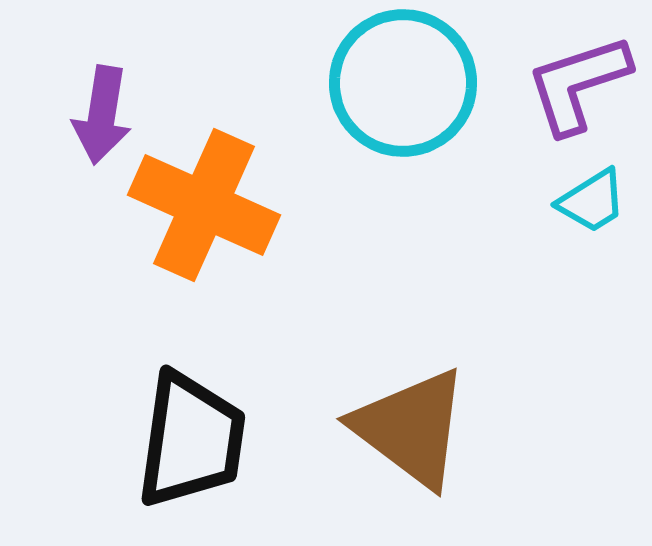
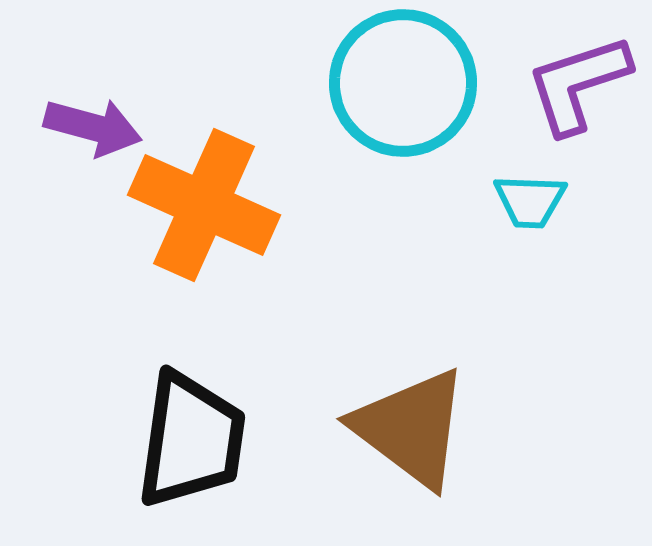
purple arrow: moved 9 px left, 12 px down; rotated 84 degrees counterclockwise
cyan trapezoid: moved 62 px left; rotated 34 degrees clockwise
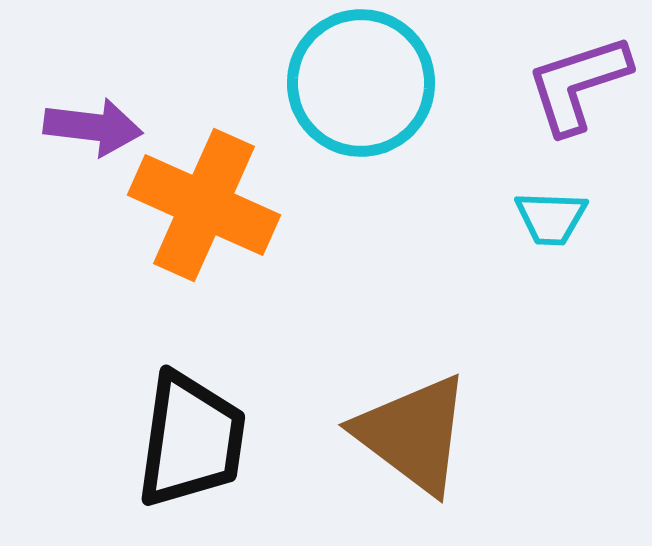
cyan circle: moved 42 px left
purple arrow: rotated 8 degrees counterclockwise
cyan trapezoid: moved 21 px right, 17 px down
brown triangle: moved 2 px right, 6 px down
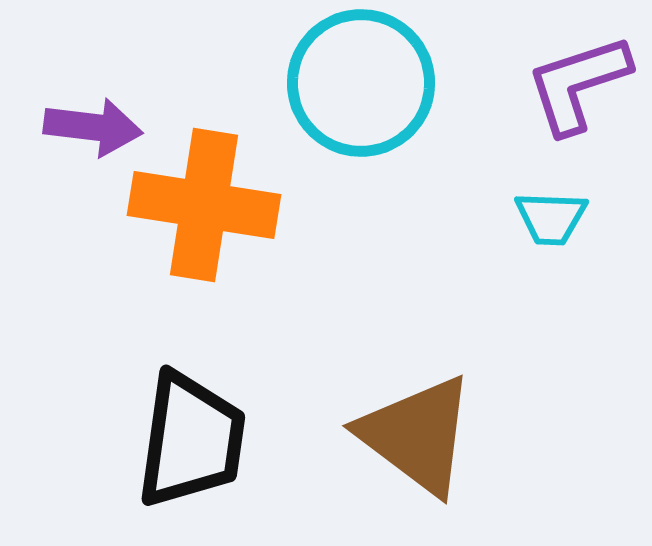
orange cross: rotated 15 degrees counterclockwise
brown triangle: moved 4 px right, 1 px down
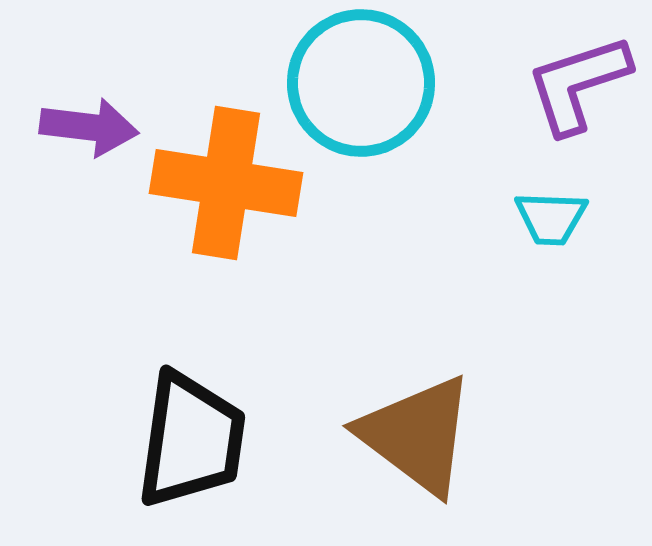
purple arrow: moved 4 px left
orange cross: moved 22 px right, 22 px up
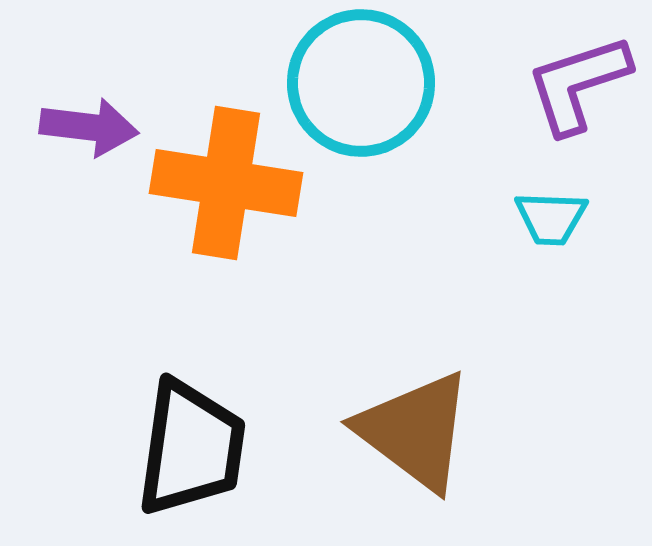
brown triangle: moved 2 px left, 4 px up
black trapezoid: moved 8 px down
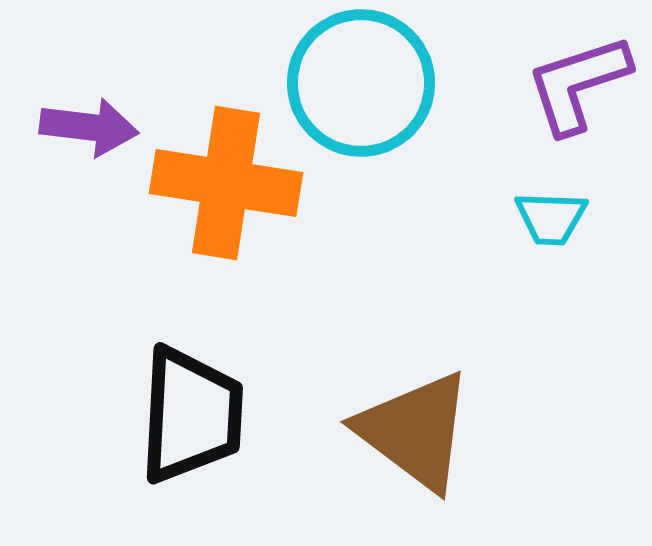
black trapezoid: moved 33 px up; rotated 5 degrees counterclockwise
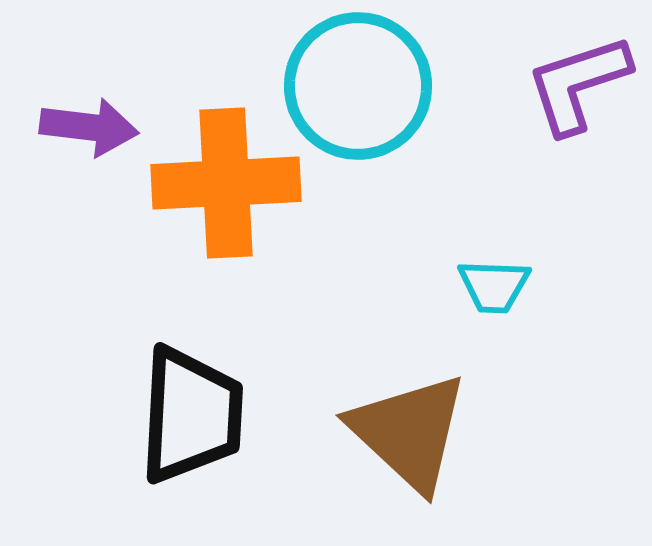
cyan circle: moved 3 px left, 3 px down
orange cross: rotated 12 degrees counterclockwise
cyan trapezoid: moved 57 px left, 68 px down
brown triangle: moved 6 px left, 1 px down; rotated 6 degrees clockwise
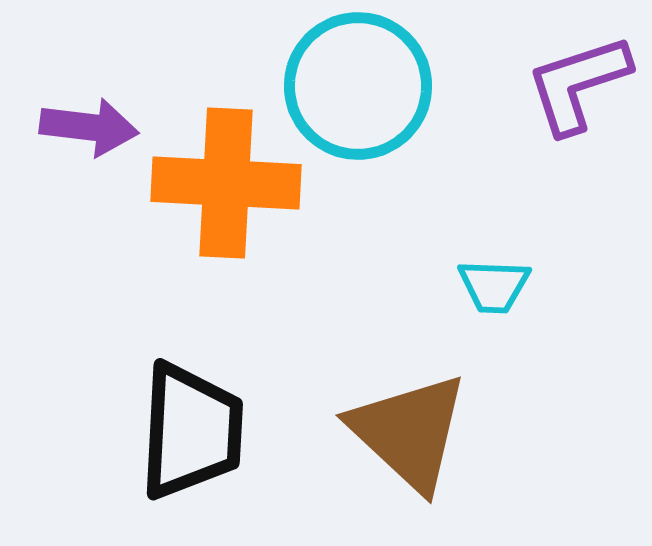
orange cross: rotated 6 degrees clockwise
black trapezoid: moved 16 px down
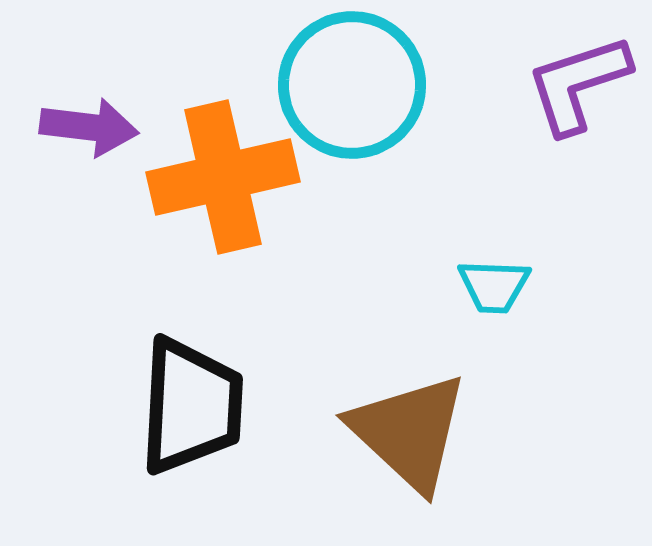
cyan circle: moved 6 px left, 1 px up
orange cross: moved 3 px left, 6 px up; rotated 16 degrees counterclockwise
black trapezoid: moved 25 px up
